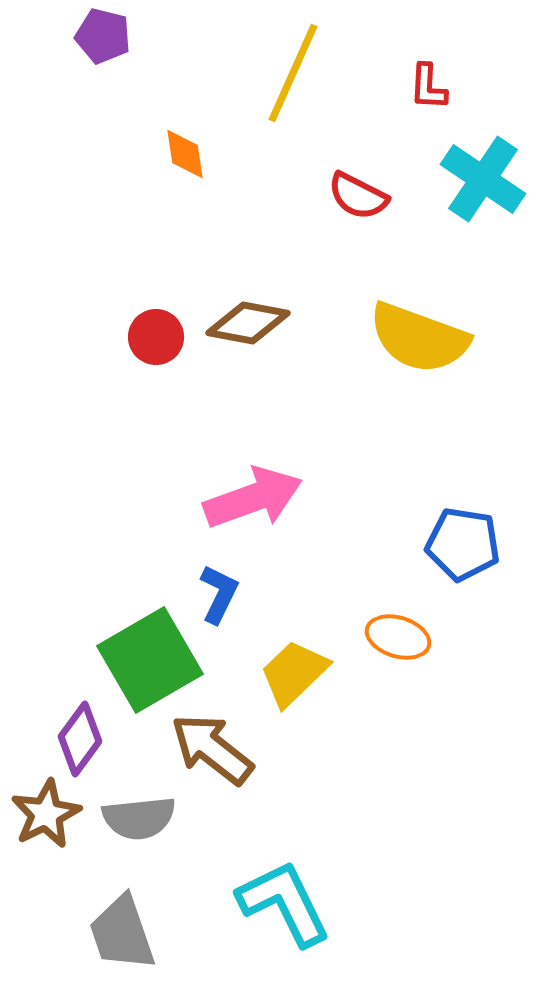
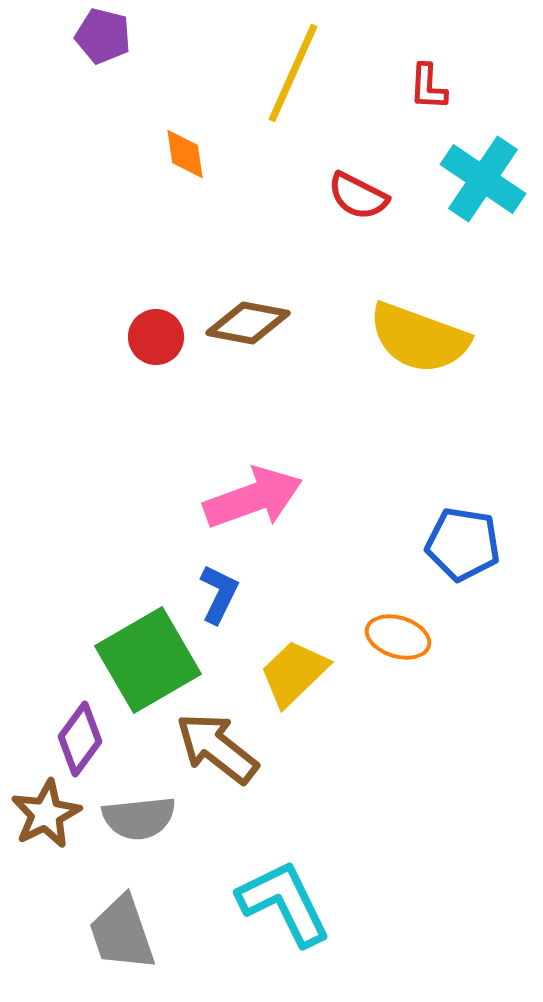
green square: moved 2 px left
brown arrow: moved 5 px right, 1 px up
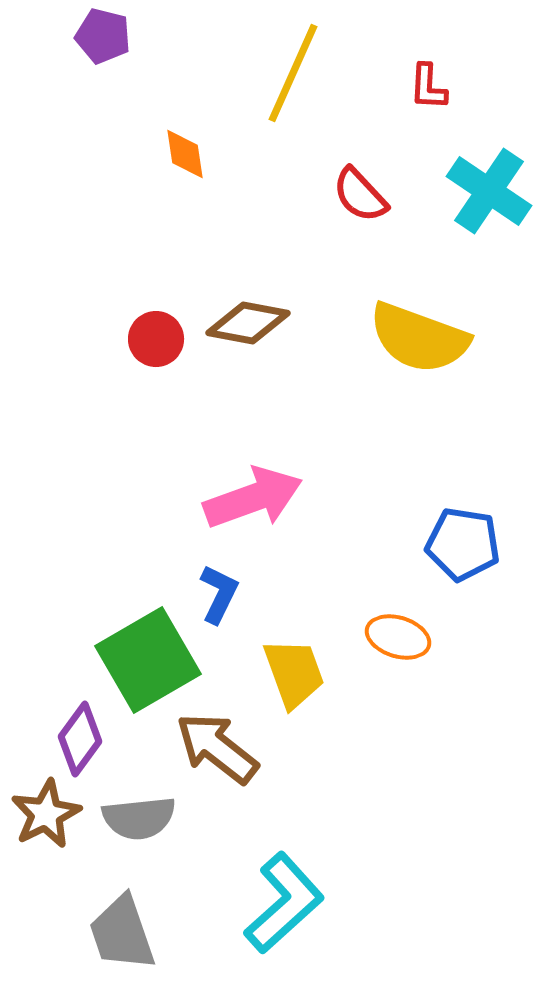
cyan cross: moved 6 px right, 12 px down
red semicircle: moved 2 px right, 1 px up; rotated 20 degrees clockwise
red circle: moved 2 px down
yellow trapezoid: rotated 114 degrees clockwise
cyan L-shape: rotated 74 degrees clockwise
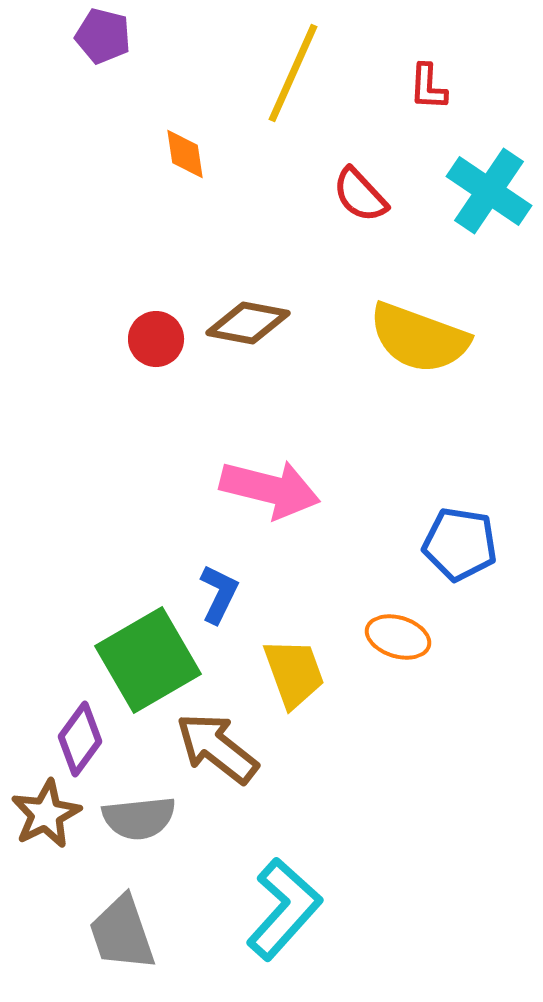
pink arrow: moved 17 px right, 9 px up; rotated 34 degrees clockwise
blue pentagon: moved 3 px left
cyan L-shape: moved 6 px down; rotated 6 degrees counterclockwise
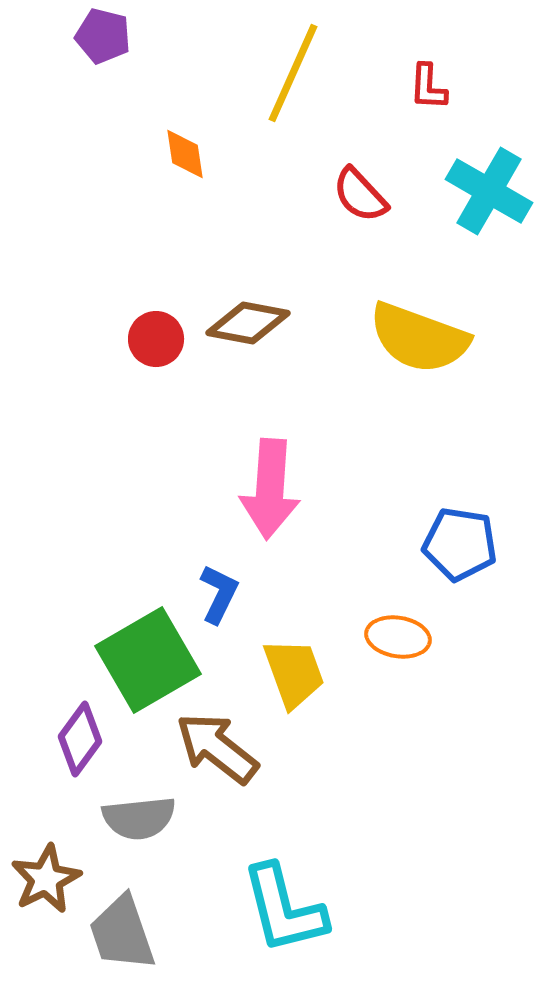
cyan cross: rotated 4 degrees counterclockwise
pink arrow: rotated 80 degrees clockwise
orange ellipse: rotated 8 degrees counterclockwise
brown star: moved 65 px down
cyan L-shape: rotated 124 degrees clockwise
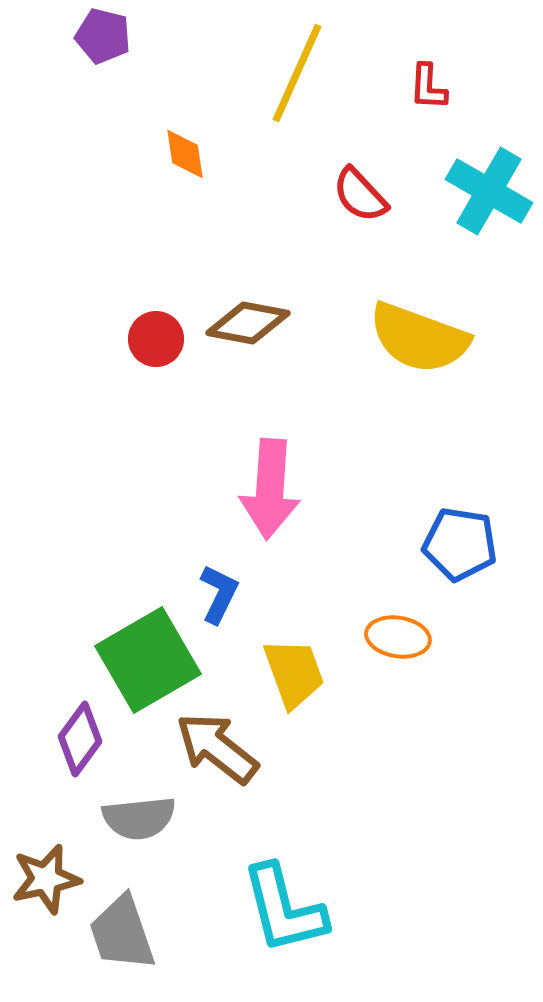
yellow line: moved 4 px right
brown star: rotated 14 degrees clockwise
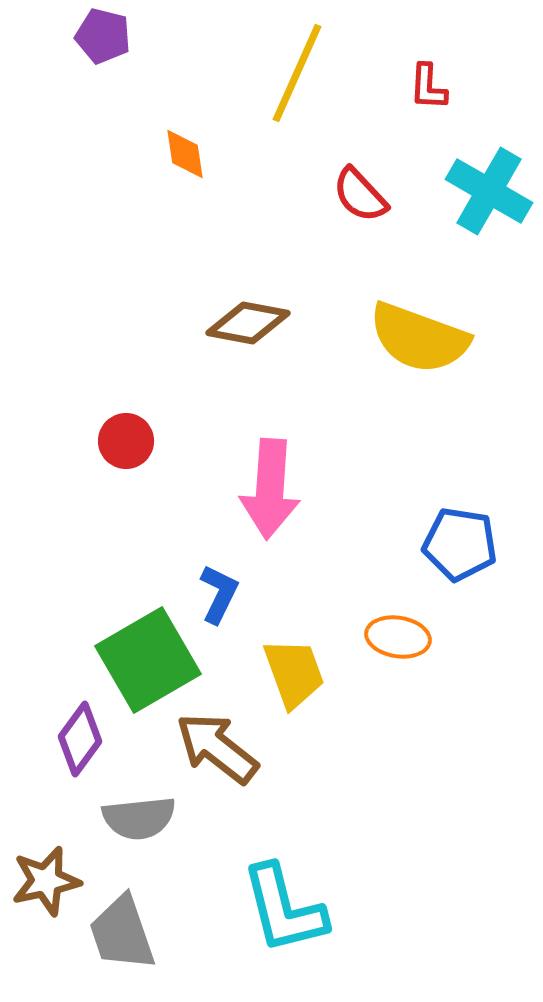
red circle: moved 30 px left, 102 px down
brown star: moved 2 px down
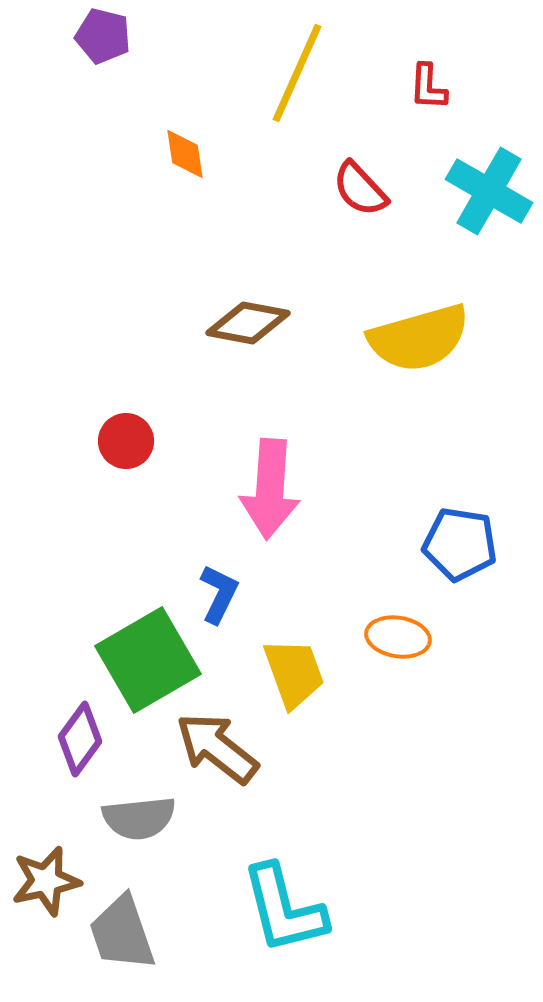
red semicircle: moved 6 px up
yellow semicircle: rotated 36 degrees counterclockwise
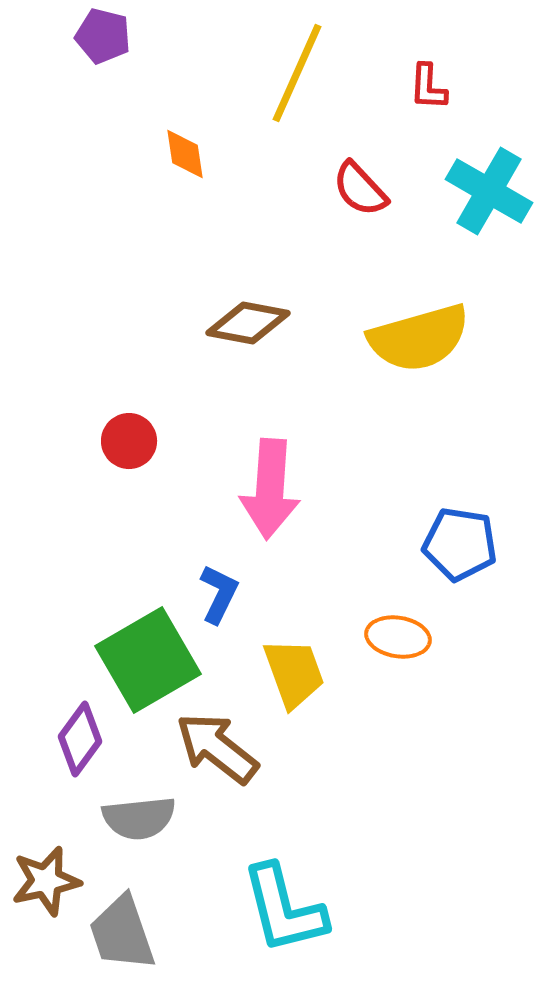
red circle: moved 3 px right
